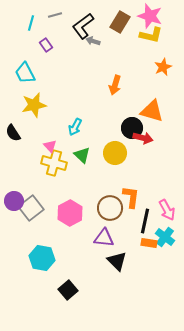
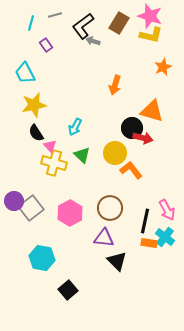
brown rectangle: moved 1 px left, 1 px down
black semicircle: moved 23 px right
orange L-shape: moved 27 px up; rotated 45 degrees counterclockwise
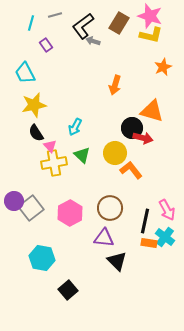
yellow cross: rotated 25 degrees counterclockwise
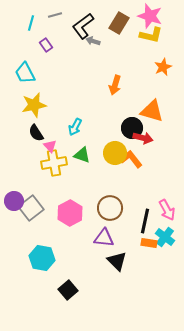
green triangle: rotated 24 degrees counterclockwise
orange L-shape: moved 11 px up
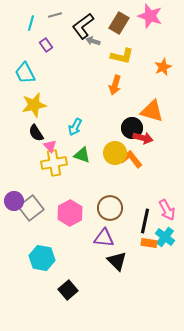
yellow L-shape: moved 29 px left, 21 px down
